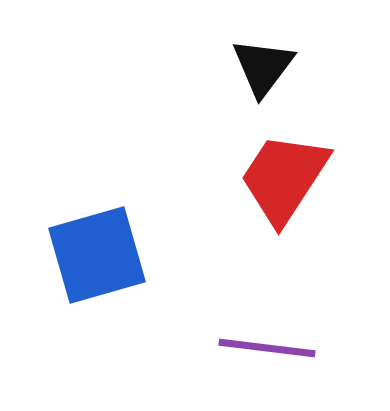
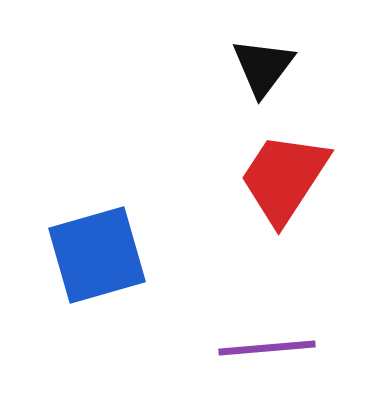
purple line: rotated 12 degrees counterclockwise
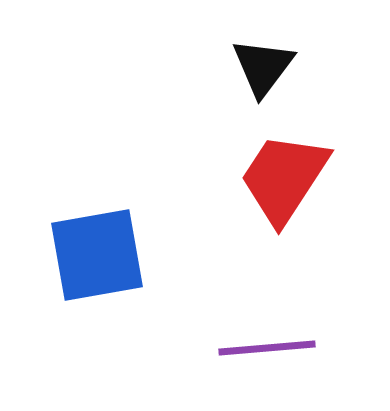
blue square: rotated 6 degrees clockwise
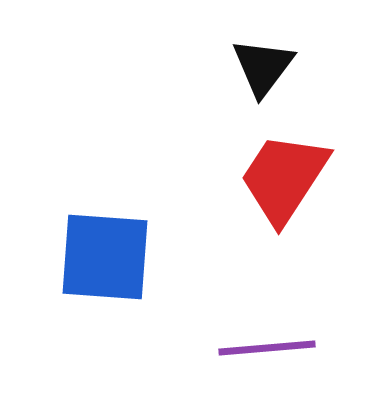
blue square: moved 8 px right, 2 px down; rotated 14 degrees clockwise
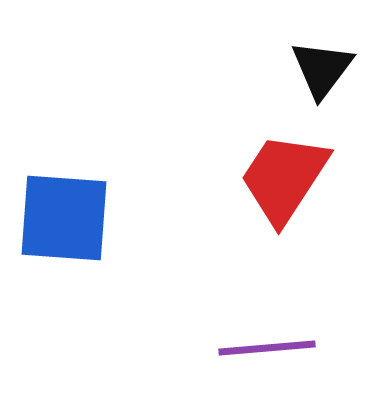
black triangle: moved 59 px right, 2 px down
blue square: moved 41 px left, 39 px up
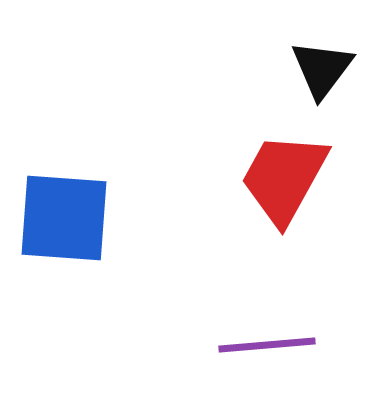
red trapezoid: rotated 4 degrees counterclockwise
purple line: moved 3 px up
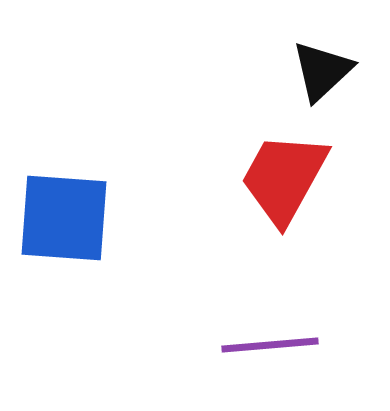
black triangle: moved 2 px down; rotated 10 degrees clockwise
purple line: moved 3 px right
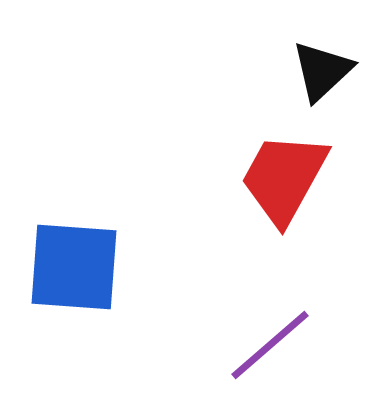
blue square: moved 10 px right, 49 px down
purple line: rotated 36 degrees counterclockwise
